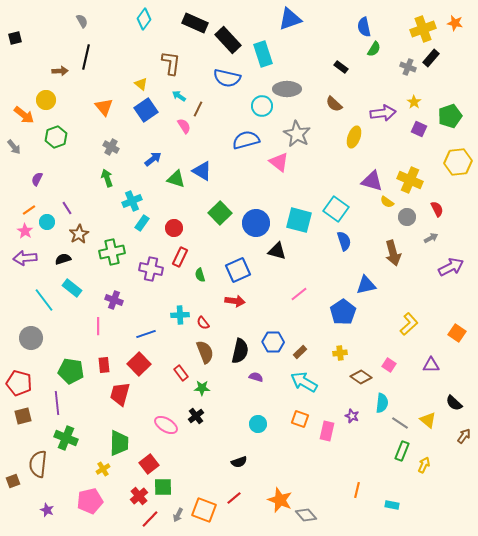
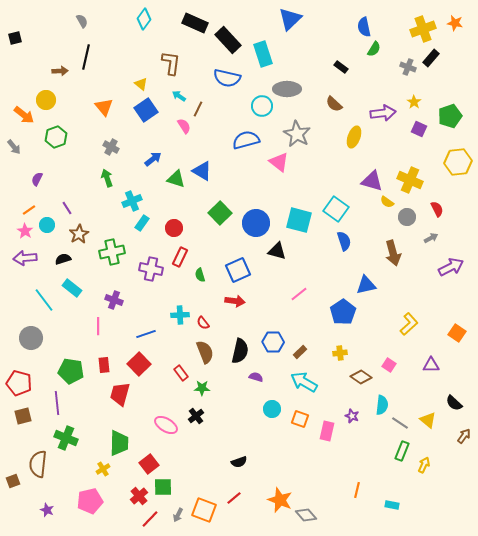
blue triangle at (290, 19): rotated 25 degrees counterclockwise
cyan circle at (47, 222): moved 3 px down
cyan semicircle at (382, 403): moved 2 px down
cyan circle at (258, 424): moved 14 px right, 15 px up
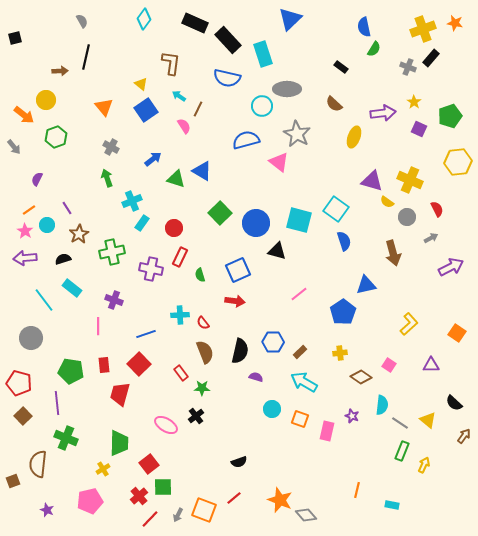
brown square at (23, 416): rotated 30 degrees counterclockwise
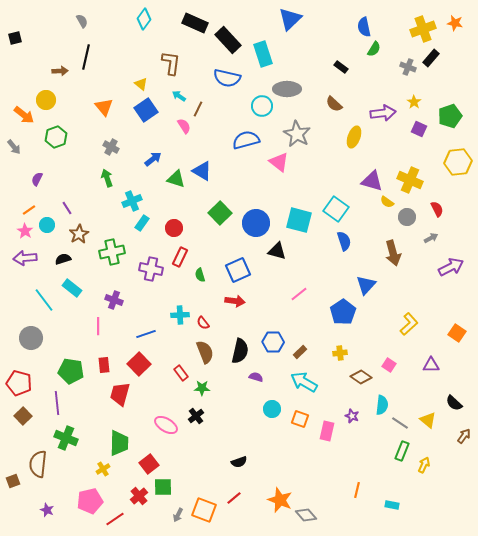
blue triangle at (366, 285): rotated 35 degrees counterclockwise
red line at (150, 519): moved 35 px left; rotated 12 degrees clockwise
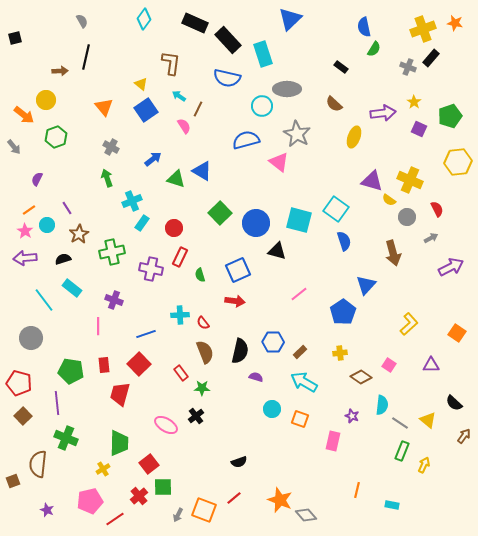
yellow semicircle at (387, 202): moved 2 px right, 2 px up
pink rectangle at (327, 431): moved 6 px right, 10 px down
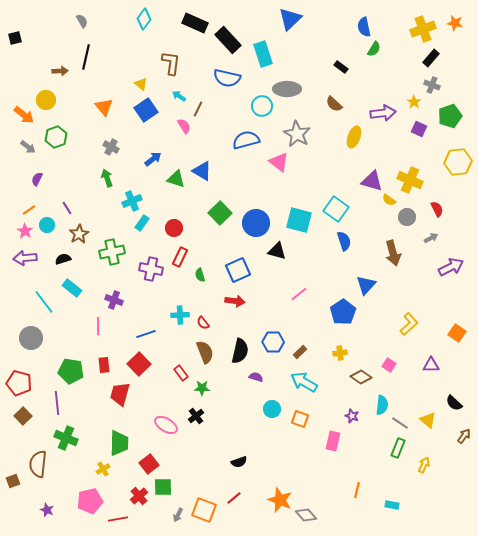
gray cross at (408, 67): moved 24 px right, 18 px down
gray arrow at (14, 147): moved 14 px right; rotated 14 degrees counterclockwise
cyan line at (44, 300): moved 2 px down
green rectangle at (402, 451): moved 4 px left, 3 px up
red line at (115, 519): moved 3 px right; rotated 24 degrees clockwise
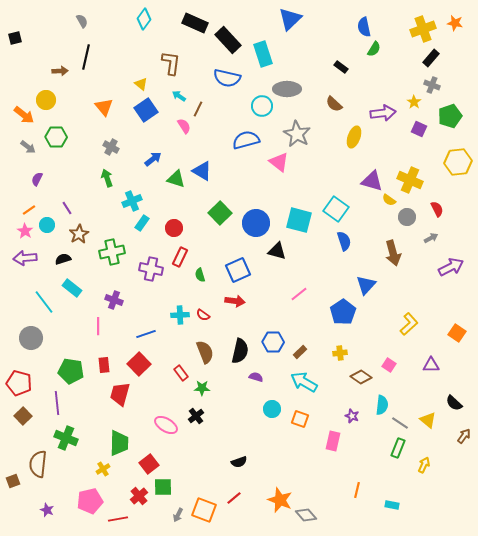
green hexagon at (56, 137): rotated 20 degrees clockwise
red semicircle at (203, 323): moved 8 px up; rotated 16 degrees counterclockwise
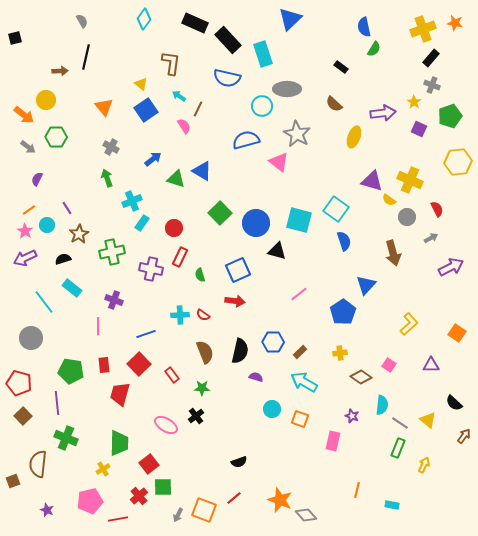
purple arrow at (25, 258): rotated 20 degrees counterclockwise
red rectangle at (181, 373): moved 9 px left, 2 px down
